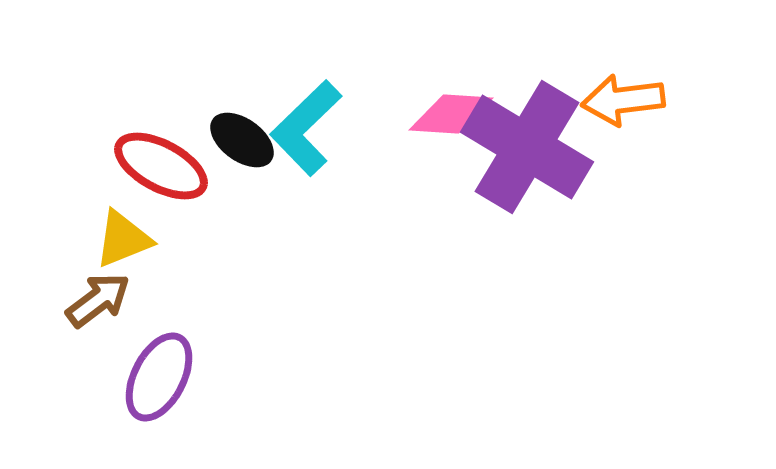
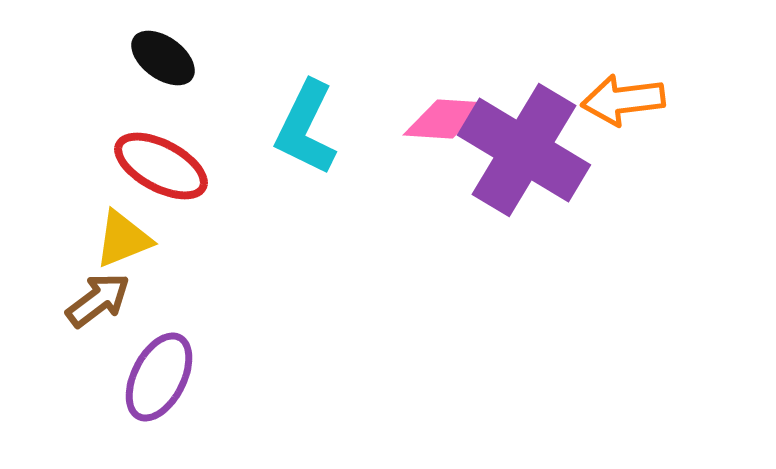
pink diamond: moved 6 px left, 5 px down
cyan L-shape: rotated 20 degrees counterclockwise
black ellipse: moved 79 px left, 82 px up
purple cross: moved 3 px left, 3 px down
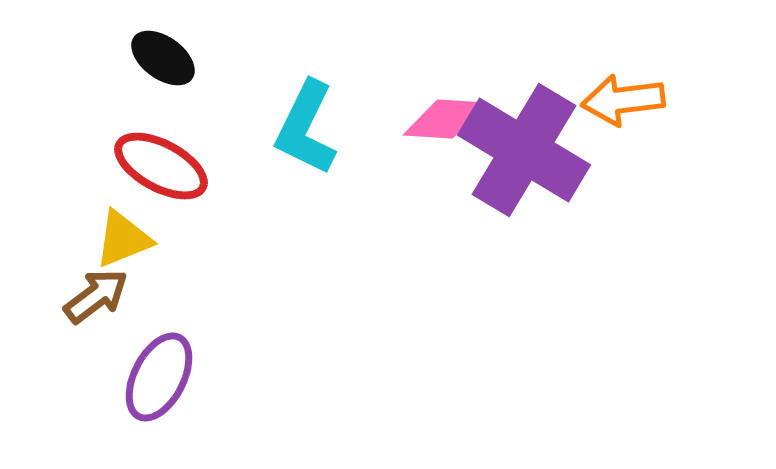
brown arrow: moved 2 px left, 4 px up
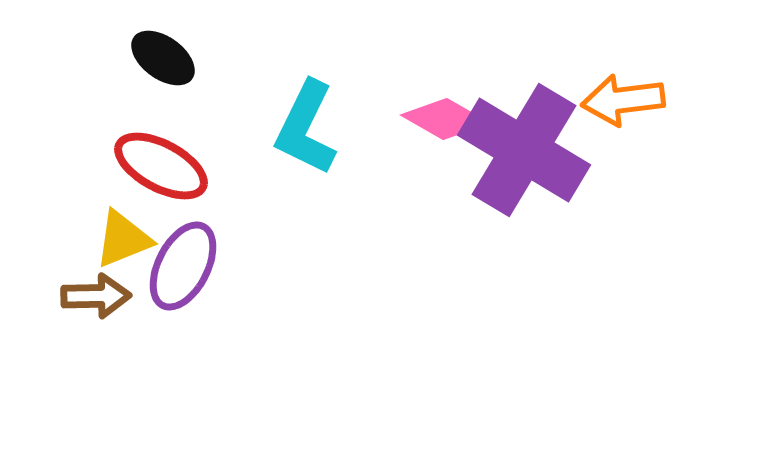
pink diamond: rotated 26 degrees clockwise
brown arrow: rotated 36 degrees clockwise
purple ellipse: moved 24 px right, 111 px up
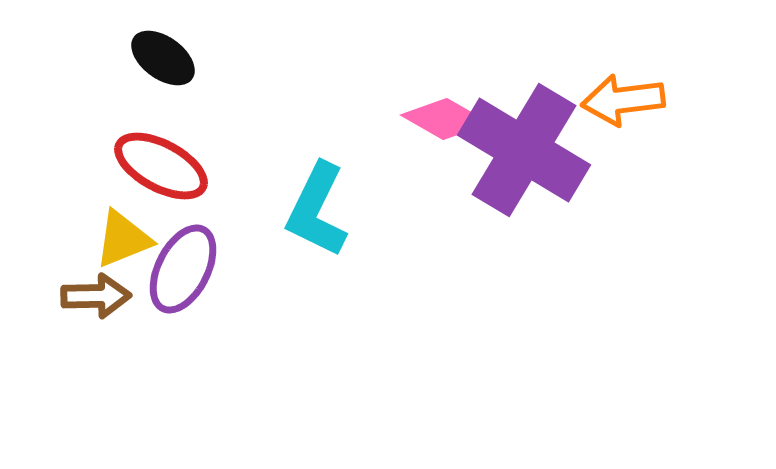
cyan L-shape: moved 11 px right, 82 px down
purple ellipse: moved 3 px down
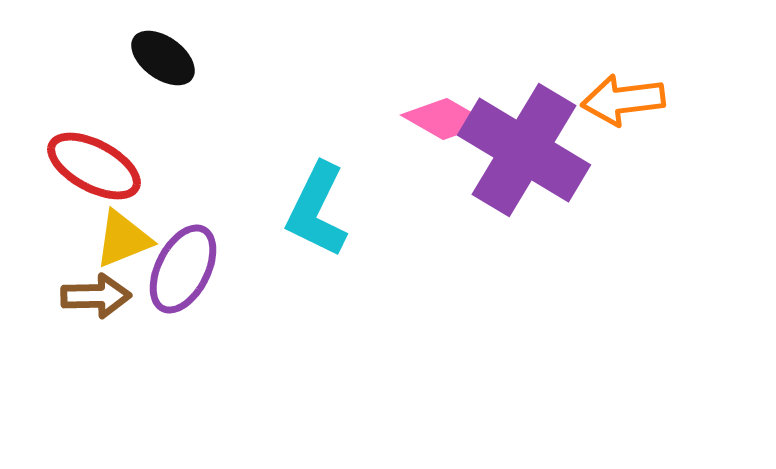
red ellipse: moved 67 px left
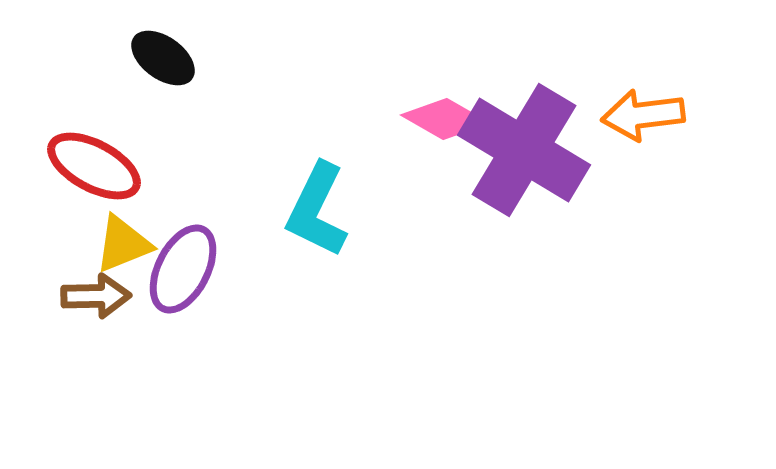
orange arrow: moved 20 px right, 15 px down
yellow triangle: moved 5 px down
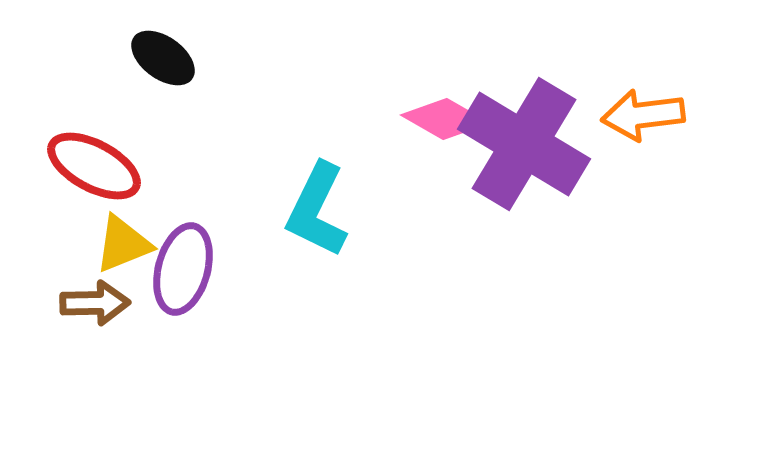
purple cross: moved 6 px up
purple ellipse: rotated 12 degrees counterclockwise
brown arrow: moved 1 px left, 7 px down
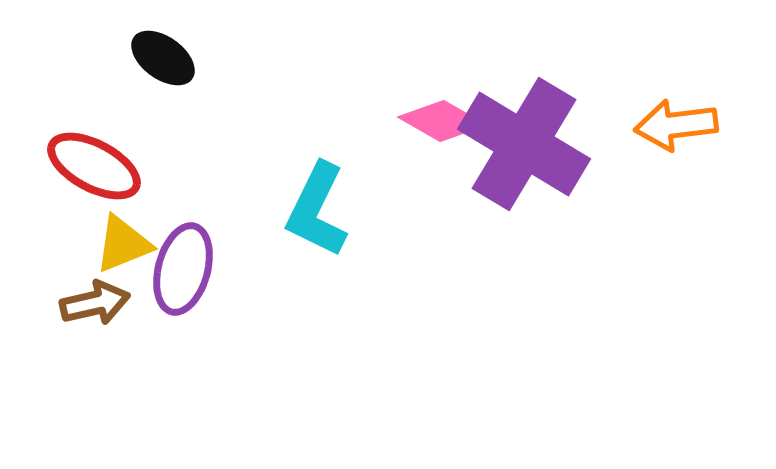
orange arrow: moved 33 px right, 10 px down
pink diamond: moved 3 px left, 2 px down
brown arrow: rotated 12 degrees counterclockwise
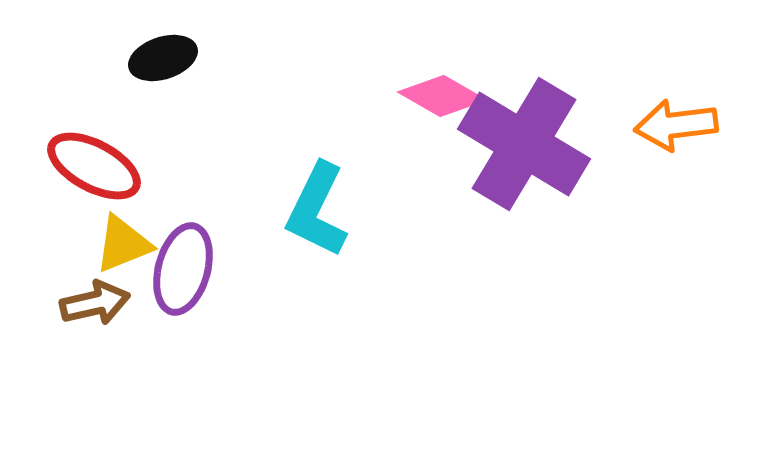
black ellipse: rotated 54 degrees counterclockwise
pink diamond: moved 25 px up
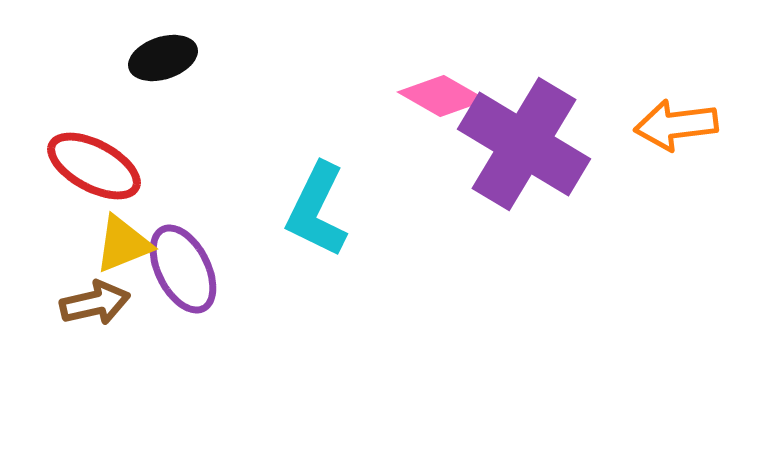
purple ellipse: rotated 42 degrees counterclockwise
